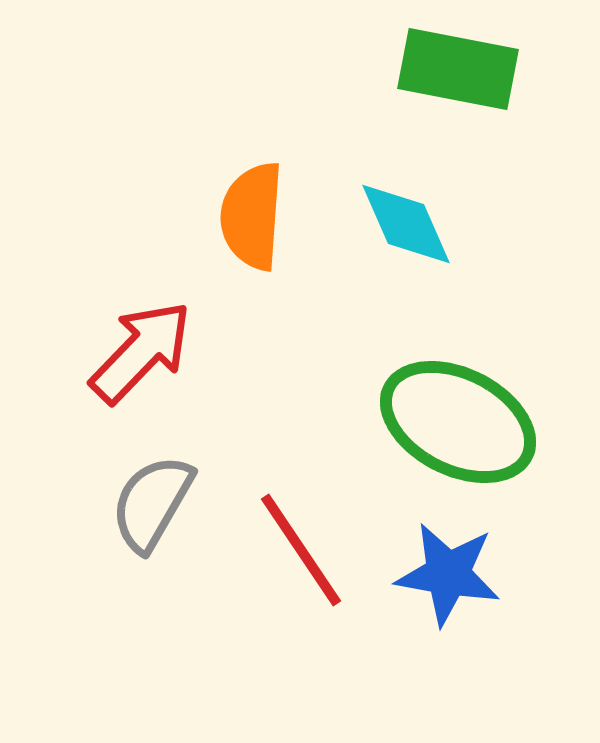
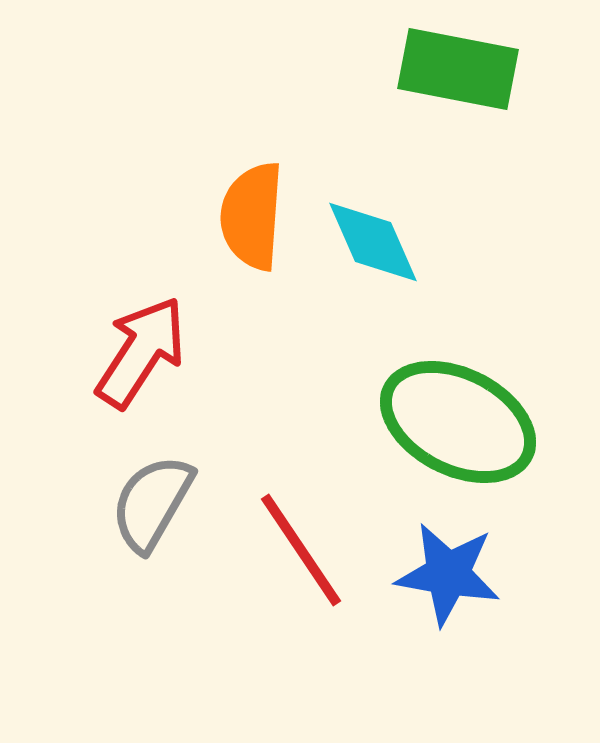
cyan diamond: moved 33 px left, 18 px down
red arrow: rotated 11 degrees counterclockwise
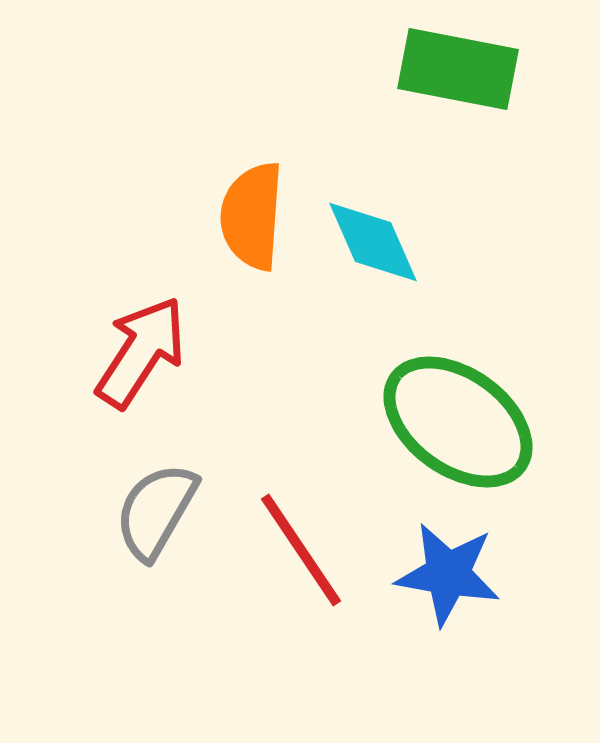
green ellipse: rotated 9 degrees clockwise
gray semicircle: moved 4 px right, 8 px down
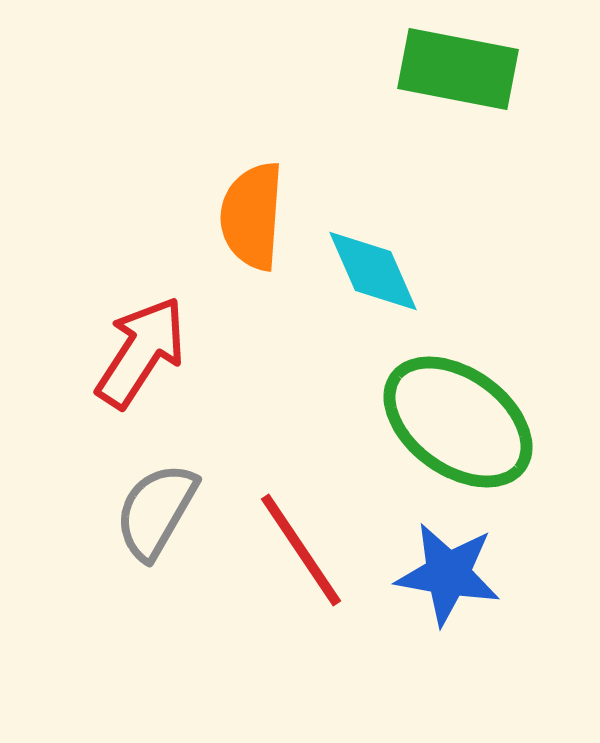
cyan diamond: moved 29 px down
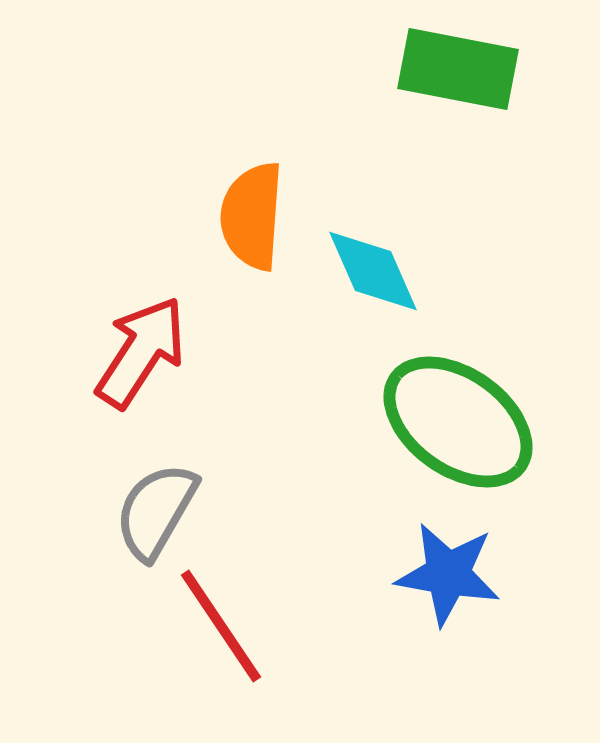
red line: moved 80 px left, 76 px down
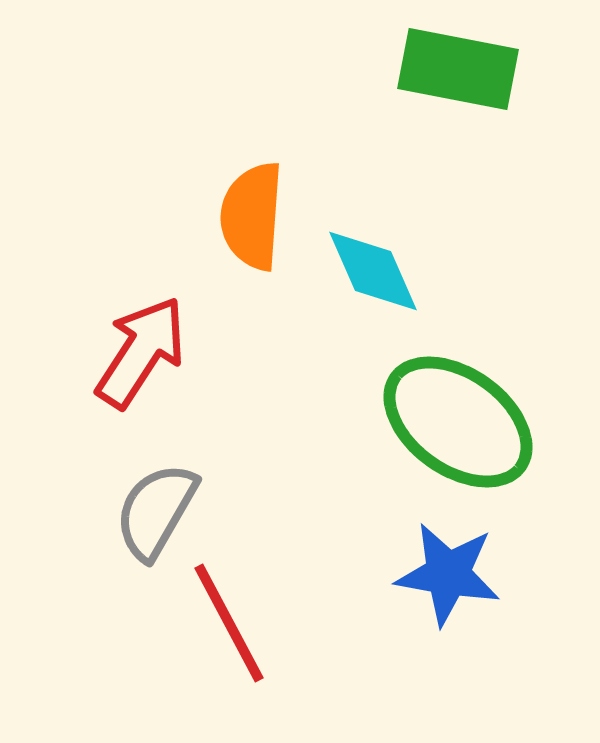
red line: moved 8 px right, 3 px up; rotated 6 degrees clockwise
